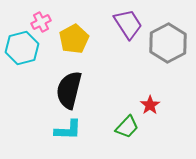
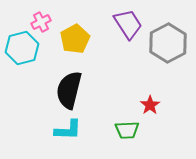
yellow pentagon: moved 1 px right
green trapezoid: moved 3 px down; rotated 45 degrees clockwise
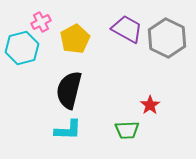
purple trapezoid: moved 1 px left, 5 px down; rotated 28 degrees counterclockwise
gray hexagon: moved 1 px left, 5 px up; rotated 6 degrees counterclockwise
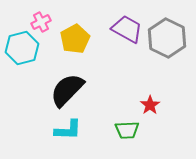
black semicircle: moved 2 px left; rotated 30 degrees clockwise
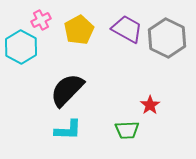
pink cross: moved 2 px up
yellow pentagon: moved 4 px right, 9 px up
cyan hexagon: moved 1 px left, 1 px up; rotated 16 degrees counterclockwise
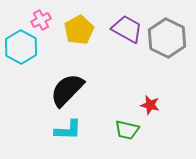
red star: rotated 24 degrees counterclockwise
green trapezoid: rotated 15 degrees clockwise
